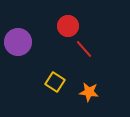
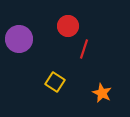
purple circle: moved 1 px right, 3 px up
red line: rotated 60 degrees clockwise
orange star: moved 13 px right, 1 px down; rotated 18 degrees clockwise
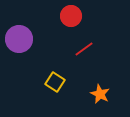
red circle: moved 3 px right, 10 px up
red line: rotated 36 degrees clockwise
orange star: moved 2 px left, 1 px down
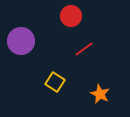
purple circle: moved 2 px right, 2 px down
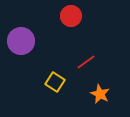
red line: moved 2 px right, 13 px down
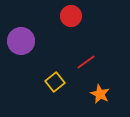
yellow square: rotated 18 degrees clockwise
